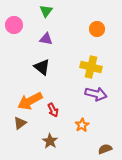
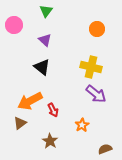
purple triangle: moved 1 px left, 1 px down; rotated 32 degrees clockwise
purple arrow: rotated 25 degrees clockwise
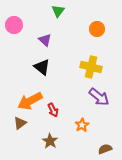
green triangle: moved 12 px right
purple arrow: moved 3 px right, 3 px down
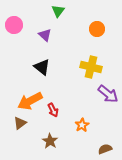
purple triangle: moved 5 px up
purple arrow: moved 9 px right, 3 px up
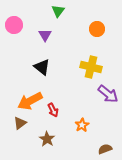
purple triangle: rotated 16 degrees clockwise
brown star: moved 3 px left, 2 px up
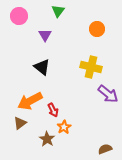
pink circle: moved 5 px right, 9 px up
orange star: moved 18 px left, 2 px down
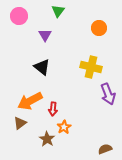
orange circle: moved 2 px right, 1 px up
purple arrow: rotated 30 degrees clockwise
red arrow: moved 1 px up; rotated 32 degrees clockwise
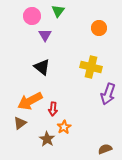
pink circle: moved 13 px right
purple arrow: rotated 40 degrees clockwise
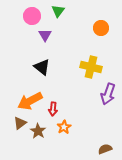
orange circle: moved 2 px right
brown star: moved 9 px left, 8 px up
